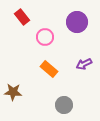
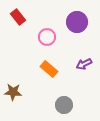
red rectangle: moved 4 px left
pink circle: moved 2 px right
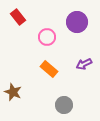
brown star: rotated 18 degrees clockwise
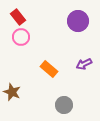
purple circle: moved 1 px right, 1 px up
pink circle: moved 26 px left
brown star: moved 1 px left
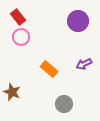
gray circle: moved 1 px up
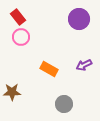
purple circle: moved 1 px right, 2 px up
purple arrow: moved 1 px down
orange rectangle: rotated 12 degrees counterclockwise
brown star: rotated 24 degrees counterclockwise
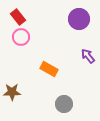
purple arrow: moved 4 px right, 9 px up; rotated 77 degrees clockwise
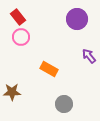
purple circle: moved 2 px left
purple arrow: moved 1 px right
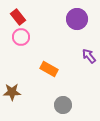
gray circle: moved 1 px left, 1 px down
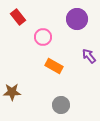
pink circle: moved 22 px right
orange rectangle: moved 5 px right, 3 px up
gray circle: moved 2 px left
